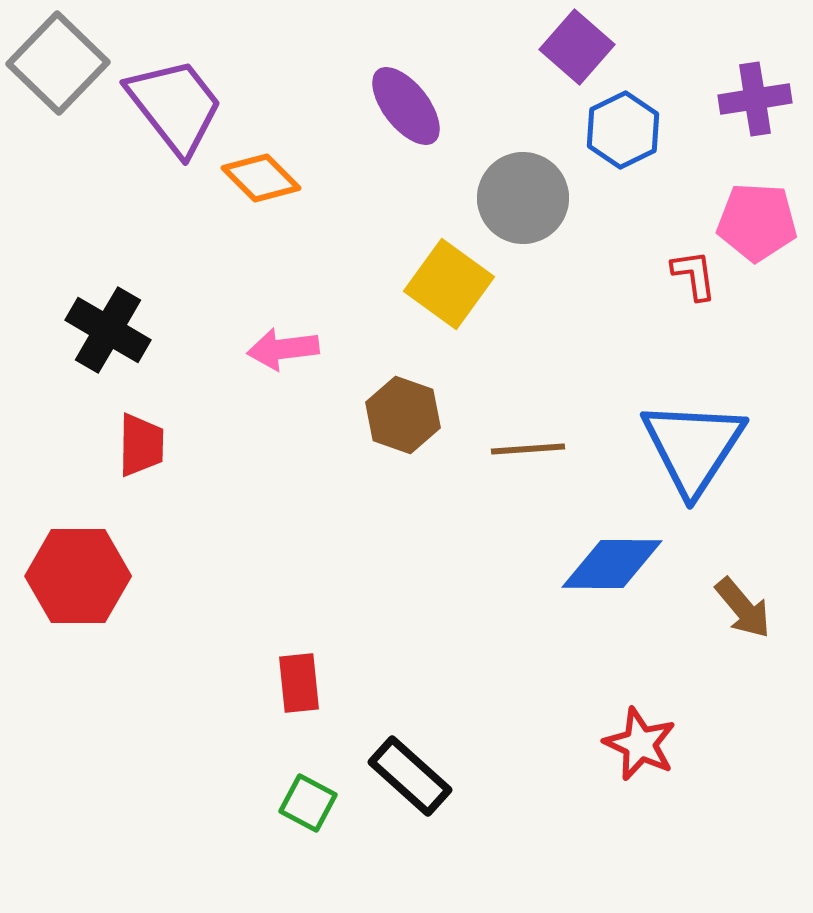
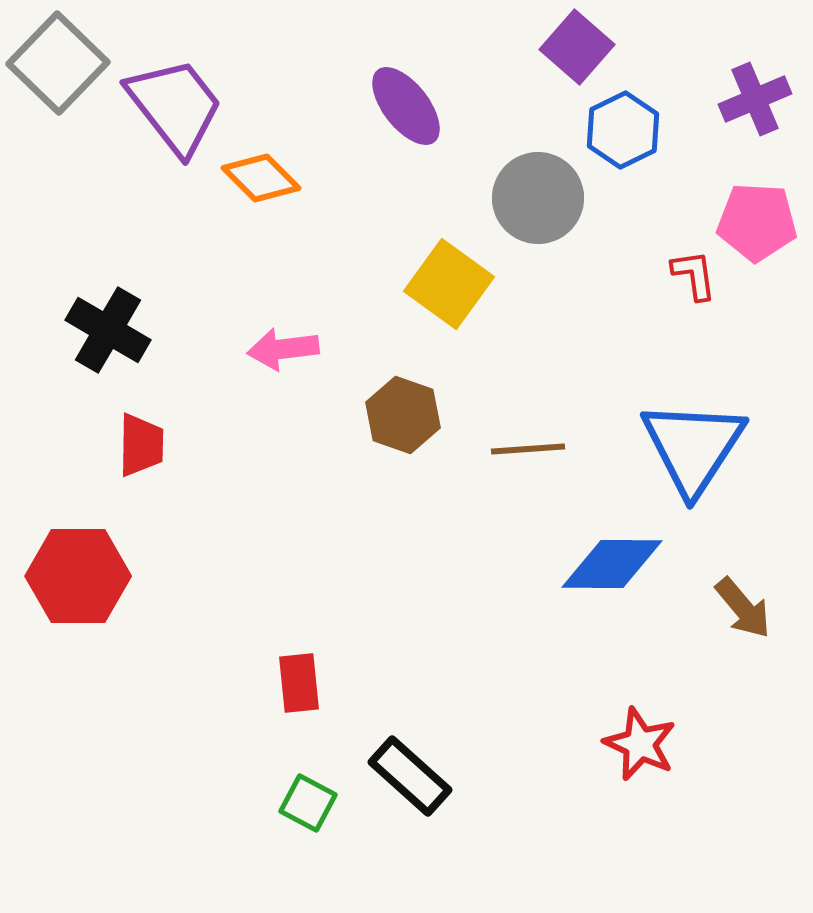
purple cross: rotated 14 degrees counterclockwise
gray circle: moved 15 px right
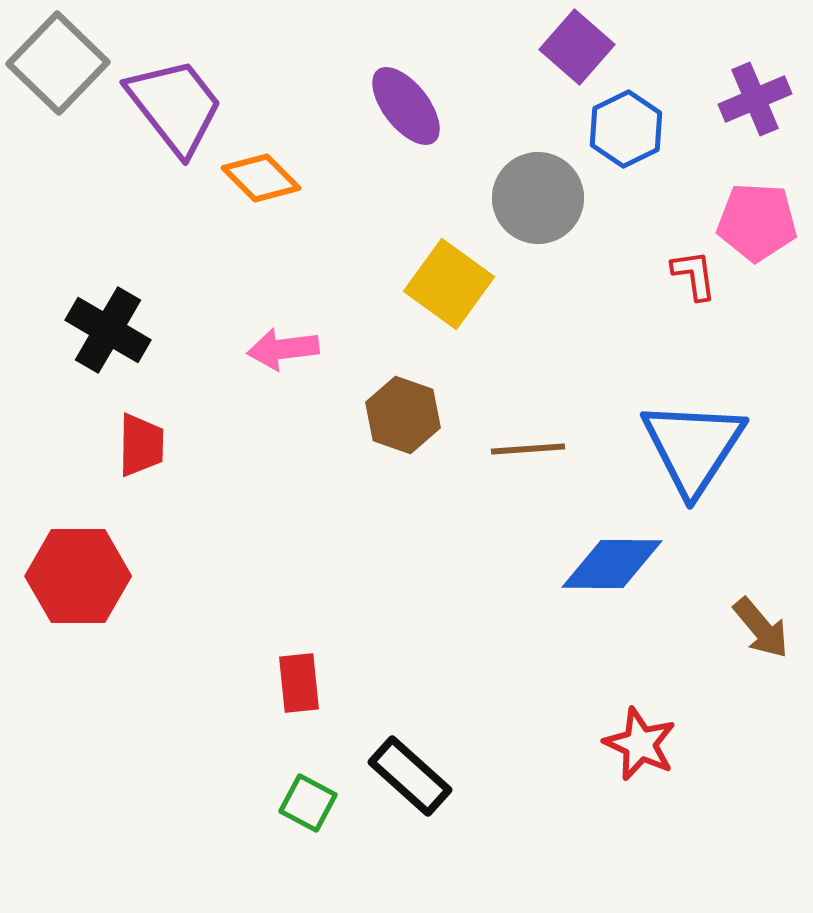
blue hexagon: moved 3 px right, 1 px up
brown arrow: moved 18 px right, 20 px down
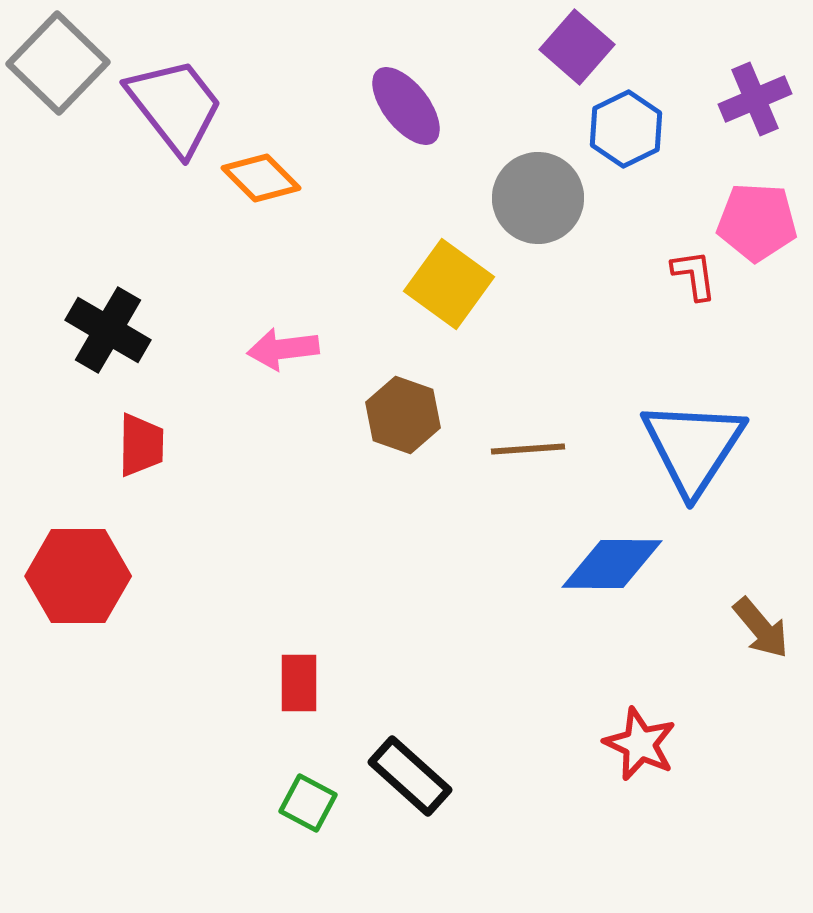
red rectangle: rotated 6 degrees clockwise
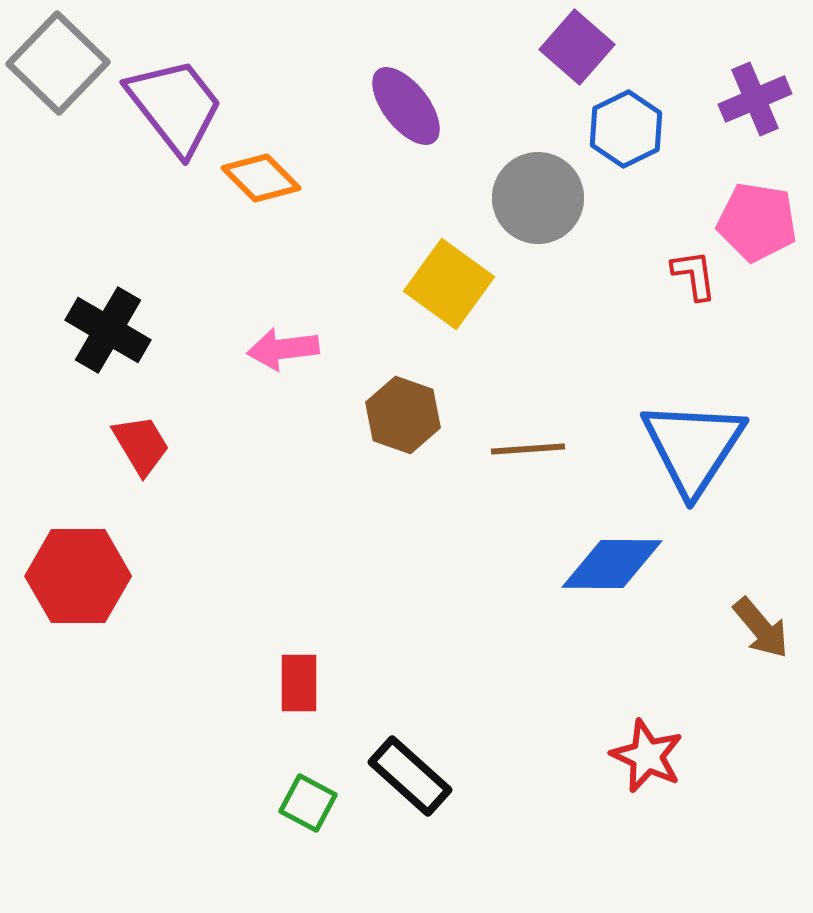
pink pentagon: rotated 6 degrees clockwise
red trapezoid: rotated 32 degrees counterclockwise
red star: moved 7 px right, 12 px down
